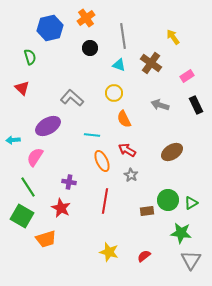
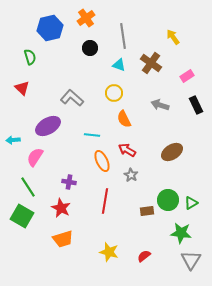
orange trapezoid: moved 17 px right
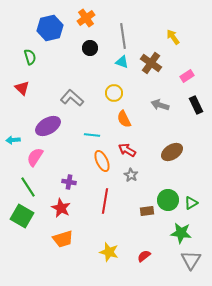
cyan triangle: moved 3 px right, 3 px up
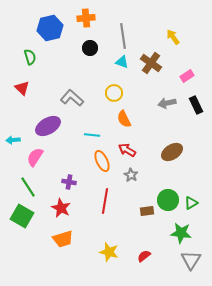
orange cross: rotated 30 degrees clockwise
gray arrow: moved 7 px right, 2 px up; rotated 30 degrees counterclockwise
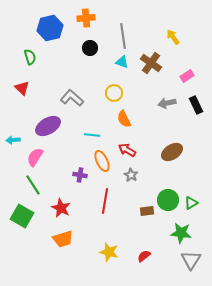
purple cross: moved 11 px right, 7 px up
green line: moved 5 px right, 2 px up
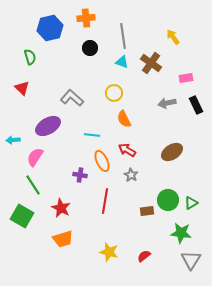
pink rectangle: moved 1 px left, 2 px down; rotated 24 degrees clockwise
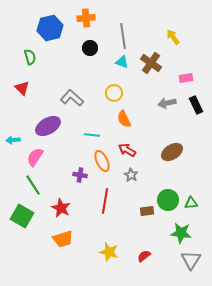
green triangle: rotated 24 degrees clockwise
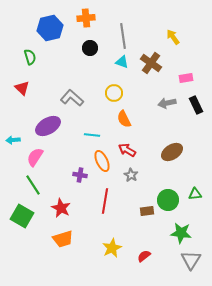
green triangle: moved 4 px right, 9 px up
yellow star: moved 3 px right, 4 px up; rotated 30 degrees clockwise
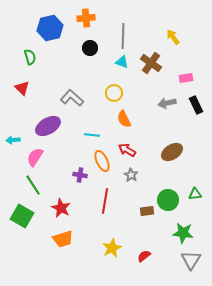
gray line: rotated 10 degrees clockwise
green star: moved 2 px right
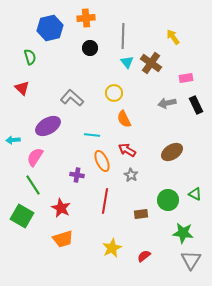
cyan triangle: moved 5 px right; rotated 32 degrees clockwise
purple cross: moved 3 px left
green triangle: rotated 32 degrees clockwise
brown rectangle: moved 6 px left, 3 px down
